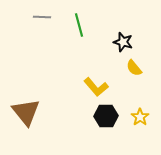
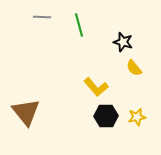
yellow star: moved 3 px left; rotated 24 degrees clockwise
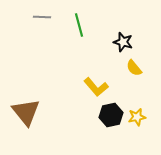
black hexagon: moved 5 px right, 1 px up; rotated 10 degrees counterclockwise
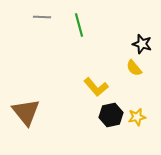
black star: moved 19 px right, 2 px down
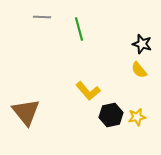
green line: moved 4 px down
yellow semicircle: moved 5 px right, 2 px down
yellow L-shape: moved 8 px left, 4 px down
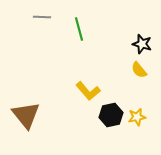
brown triangle: moved 3 px down
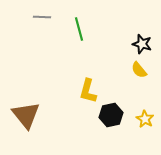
yellow L-shape: rotated 55 degrees clockwise
yellow star: moved 8 px right, 2 px down; rotated 30 degrees counterclockwise
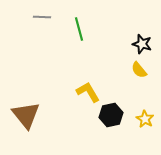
yellow L-shape: moved 1 px down; rotated 135 degrees clockwise
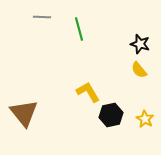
black star: moved 2 px left
brown triangle: moved 2 px left, 2 px up
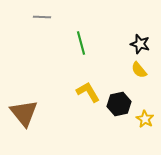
green line: moved 2 px right, 14 px down
black hexagon: moved 8 px right, 11 px up
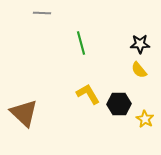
gray line: moved 4 px up
black star: rotated 18 degrees counterclockwise
yellow L-shape: moved 2 px down
black hexagon: rotated 10 degrees clockwise
brown triangle: rotated 8 degrees counterclockwise
